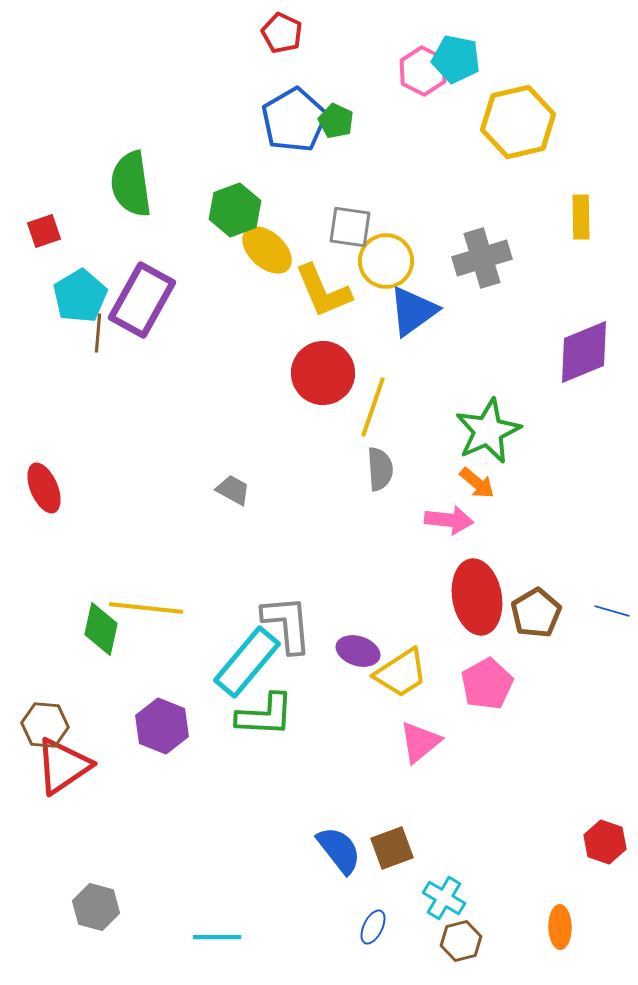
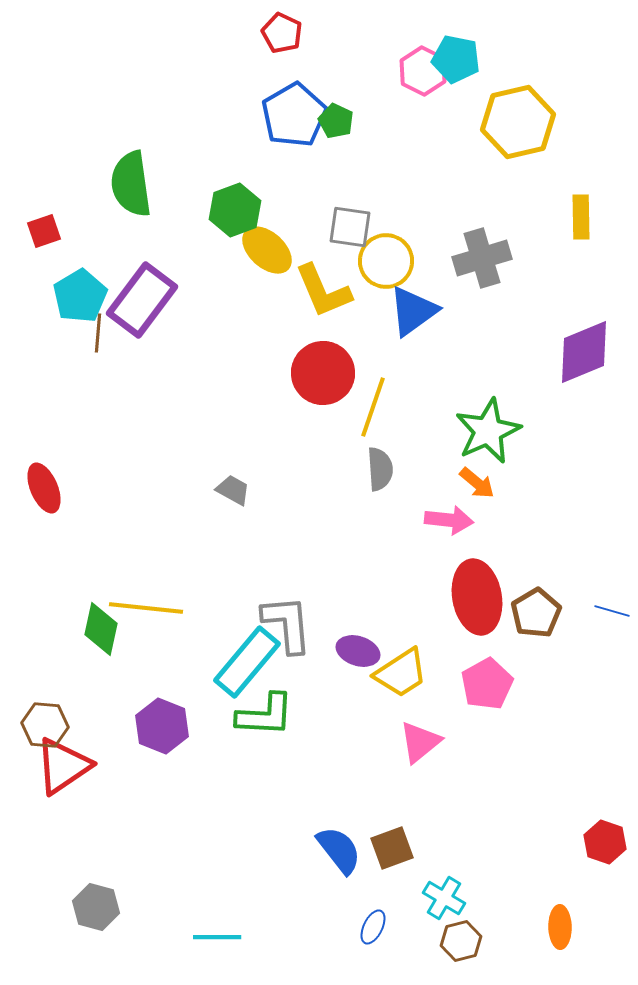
blue pentagon at (294, 120): moved 5 px up
purple rectangle at (142, 300): rotated 8 degrees clockwise
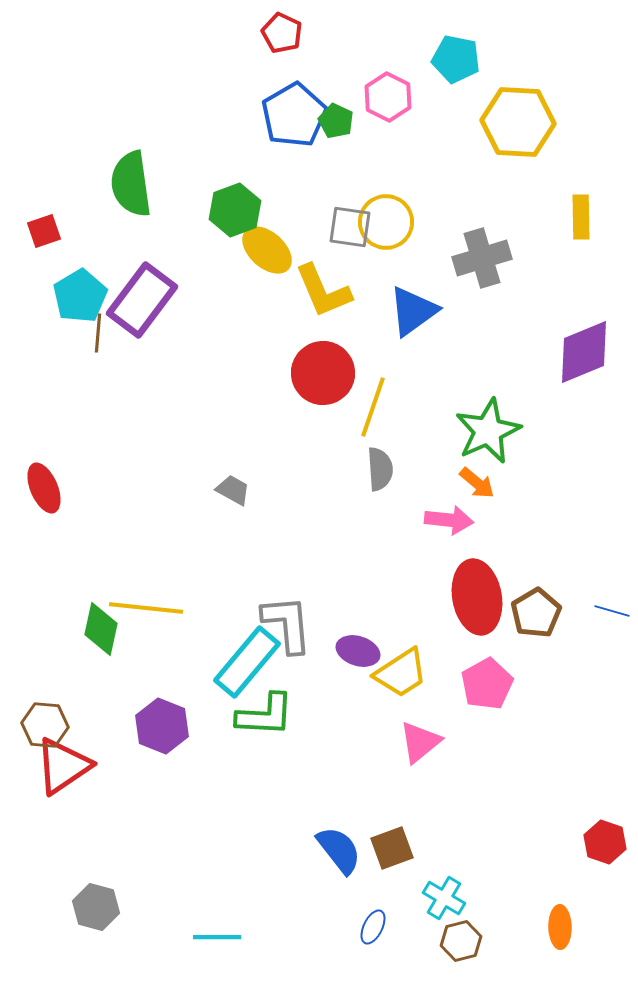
pink hexagon at (423, 71): moved 35 px left, 26 px down
yellow hexagon at (518, 122): rotated 16 degrees clockwise
yellow circle at (386, 261): moved 39 px up
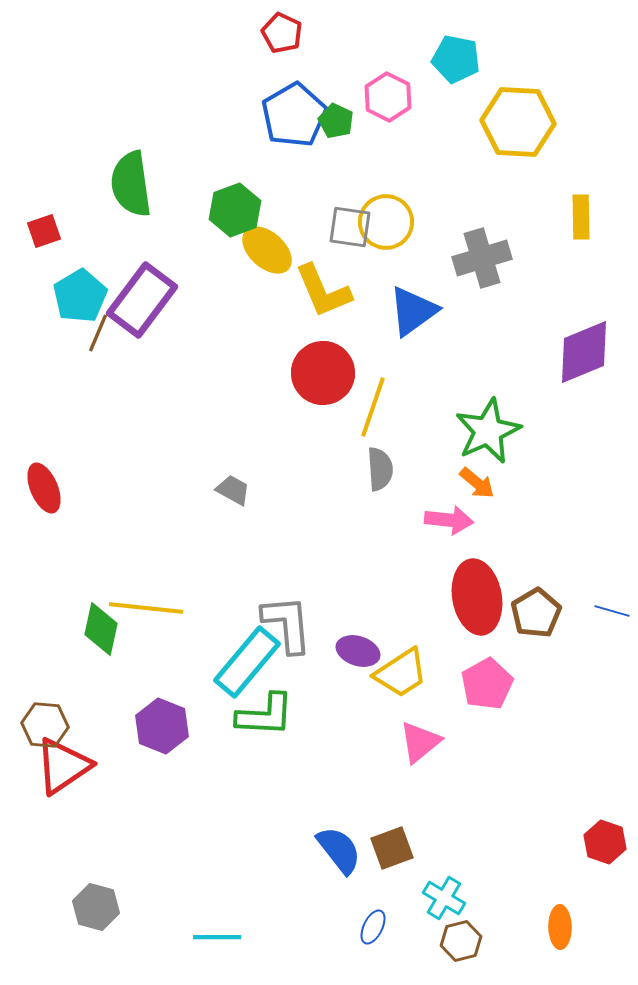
brown line at (98, 333): rotated 18 degrees clockwise
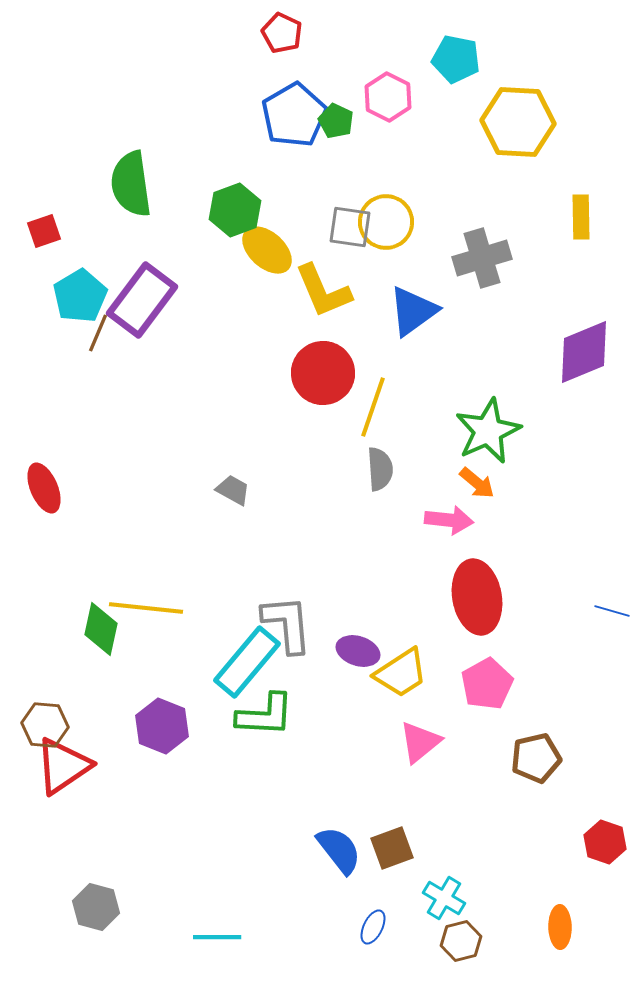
brown pentagon at (536, 613): moved 145 px down; rotated 18 degrees clockwise
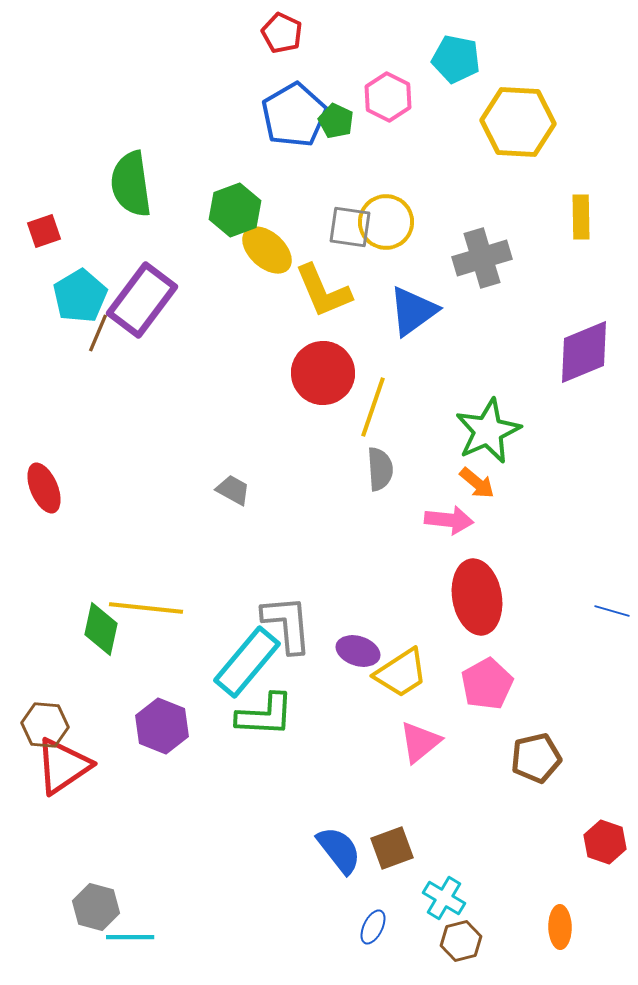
cyan line at (217, 937): moved 87 px left
